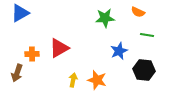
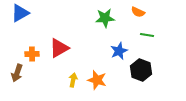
black hexagon: moved 3 px left; rotated 15 degrees clockwise
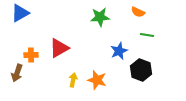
green star: moved 5 px left, 1 px up
orange cross: moved 1 px left, 1 px down
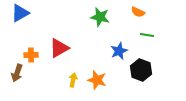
green star: rotated 18 degrees clockwise
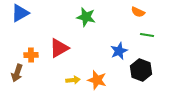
green star: moved 14 px left
yellow arrow: rotated 72 degrees clockwise
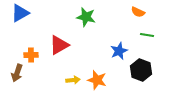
red triangle: moved 3 px up
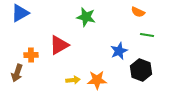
orange star: rotated 18 degrees counterclockwise
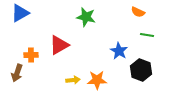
blue star: rotated 18 degrees counterclockwise
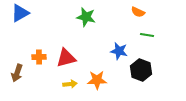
red triangle: moved 7 px right, 13 px down; rotated 15 degrees clockwise
blue star: rotated 18 degrees counterclockwise
orange cross: moved 8 px right, 2 px down
yellow arrow: moved 3 px left, 4 px down
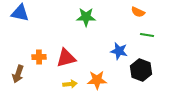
blue triangle: rotated 42 degrees clockwise
green star: rotated 12 degrees counterclockwise
brown arrow: moved 1 px right, 1 px down
